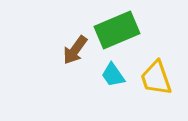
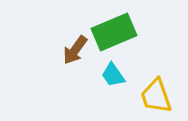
green rectangle: moved 3 px left, 2 px down
yellow trapezoid: moved 18 px down
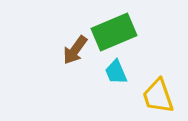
cyan trapezoid: moved 3 px right, 3 px up; rotated 12 degrees clockwise
yellow trapezoid: moved 2 px right
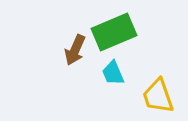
brown arrow: rotated 12 degrees counterclockwise
cyan trapezoid: moved 3 px left, 1 px down
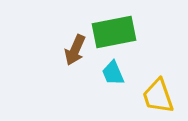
green rectangle: rotated 12 degrees clockwise
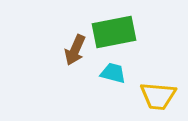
cyan trapezoid: rotated 128 degrees clockwise
yellow trapezoid: rotated 66 degrees counterclockwise
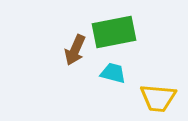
yellow trapezoid: moved 2 px down
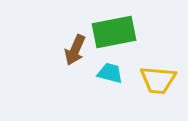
cyan trapezoid: moved 3 px left
yellow trapezoid: moved 18 px up
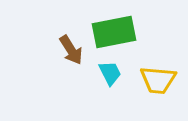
brown arrow: moved 4 px left; rotated 56 degrees counterclockwise
cyan trapezoid: rotated 48 degrees clockwise
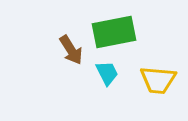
cyan trapezoid: moved 3 px left
